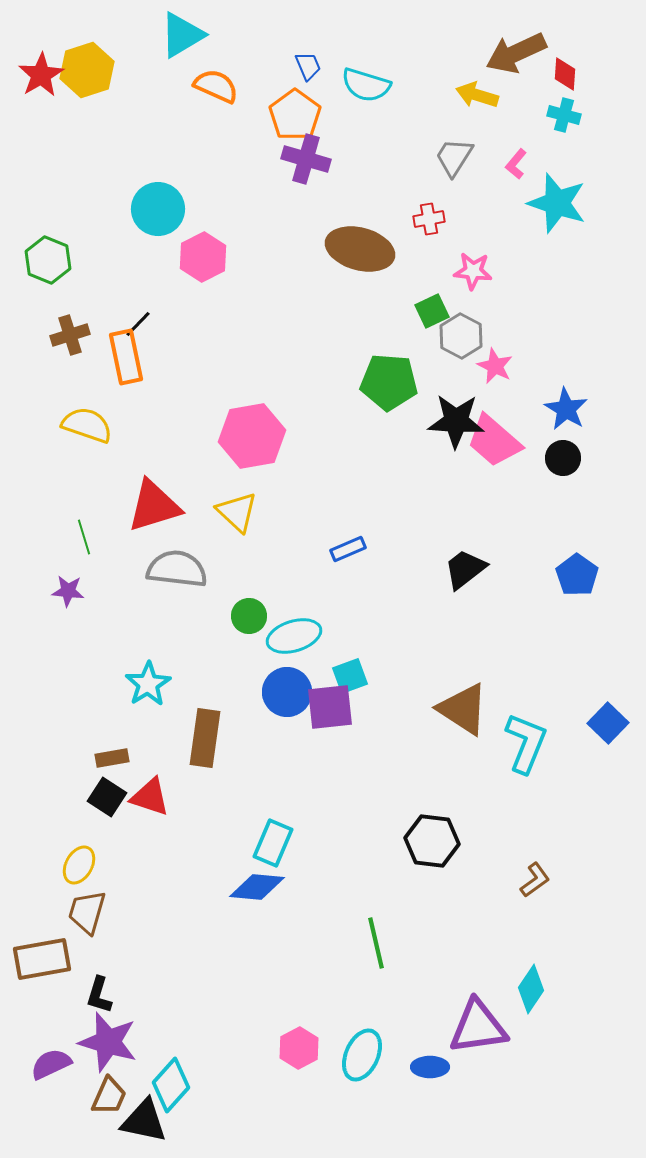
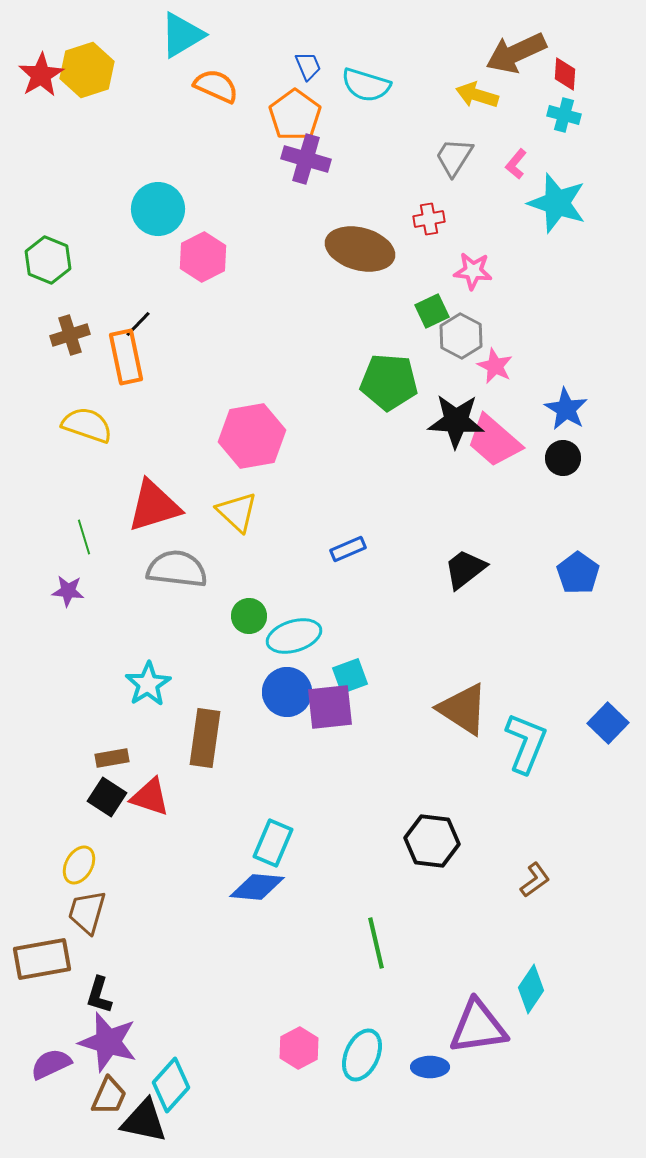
blue pentagon at (577, 575): moved 1 px right, 2 px up
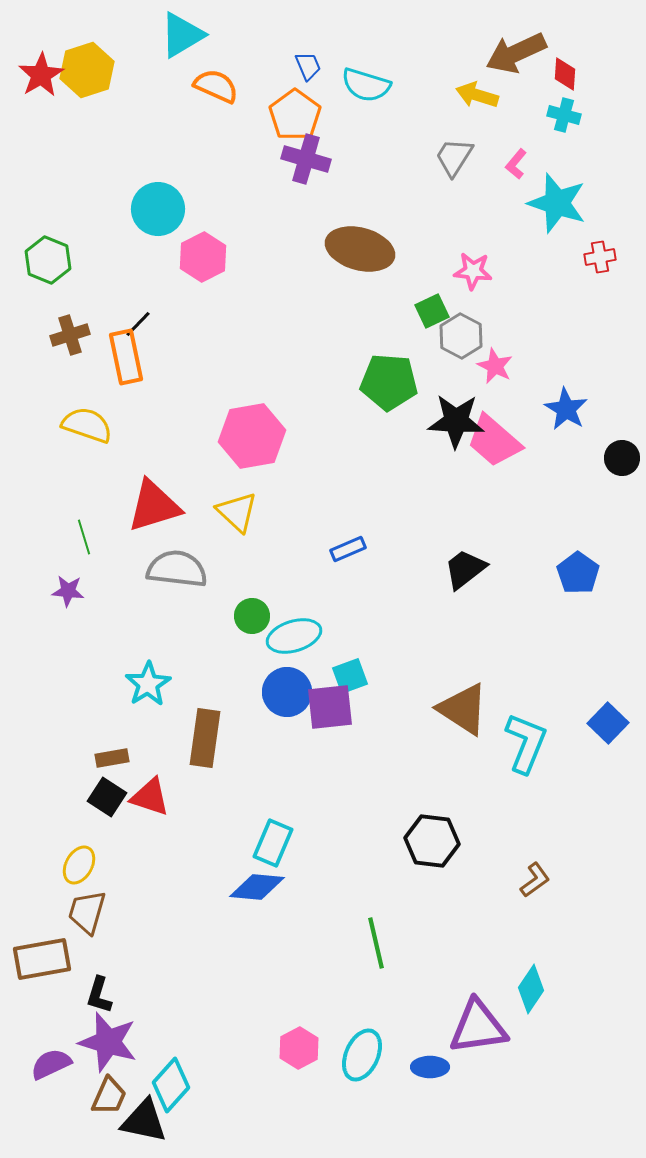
red cross at (429, 219): moved 171 px right, 38 px down
black circle at (563, 458): moved 59 px right
green circle at (249, 616): moved 3 px right
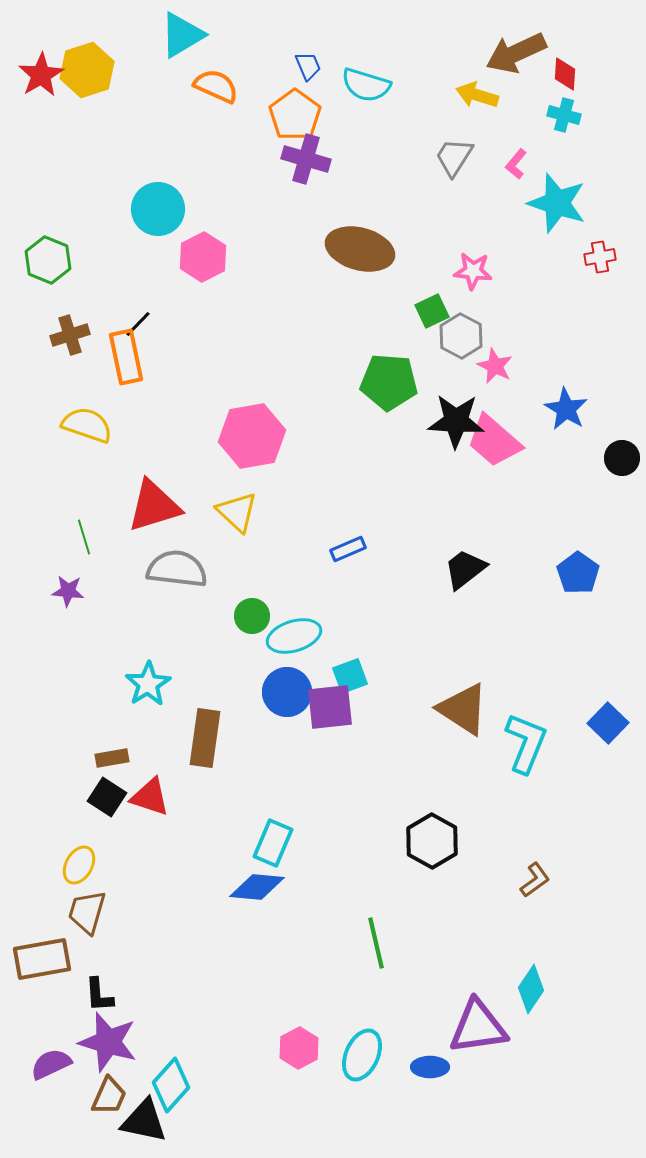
black hexagon at (432, 841): rotated 22 degrees clockwise
black L-shape at (99, 995): rotated 21 degrees counterclockwise
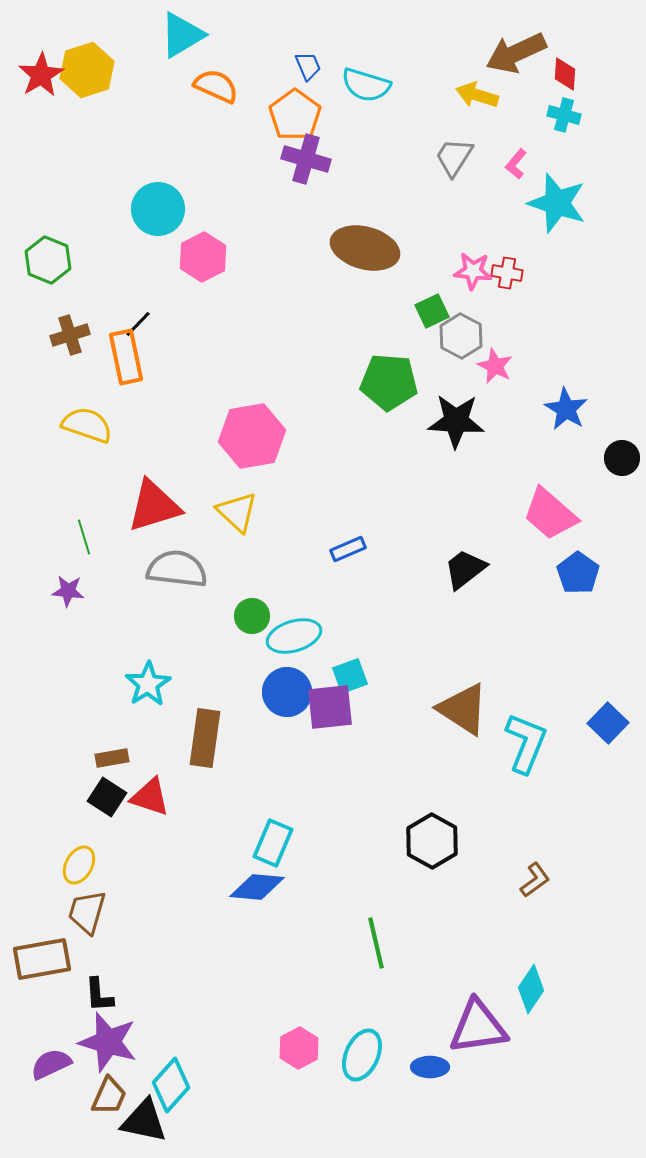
brown ellipse at (360, 249): moved 5 px right, 1 px up
red cross at (600, 257): moved 93 px left, 16 px down; rotated 20 degrees clockwise
pink trapezoid at (494, 441): moved 56 px right, 73 px down
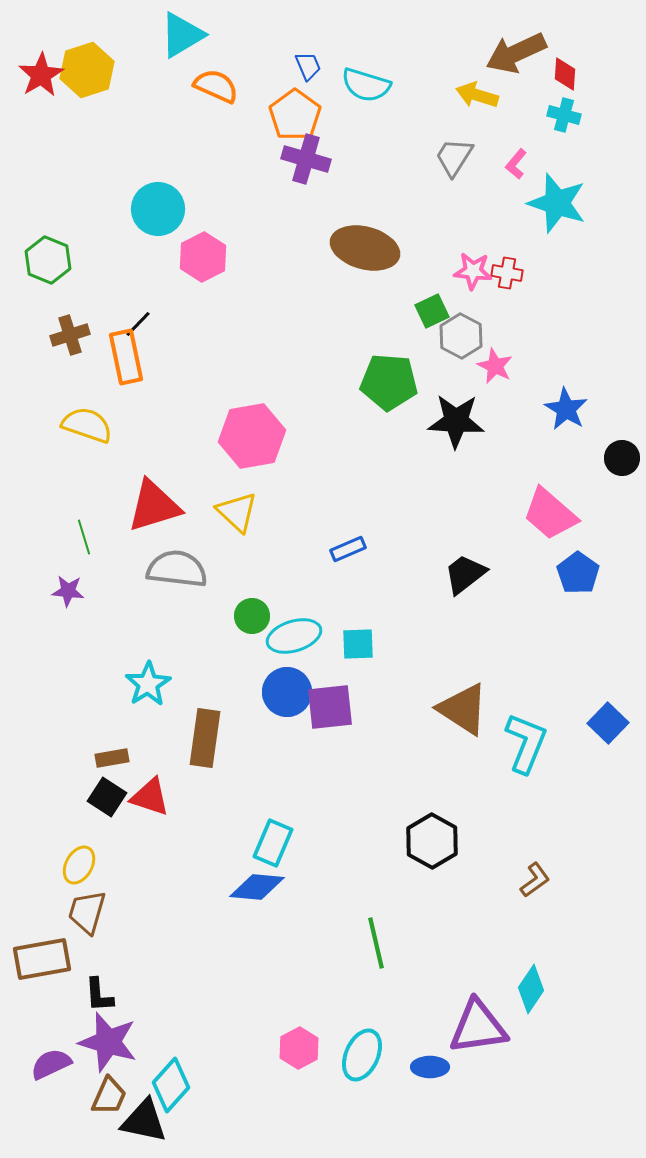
black trapezoid at (465, 569): moved 5 px down
cyan square at (350, 676): moved 8 px right, 32 px up; rotated 18 degrees clockwise
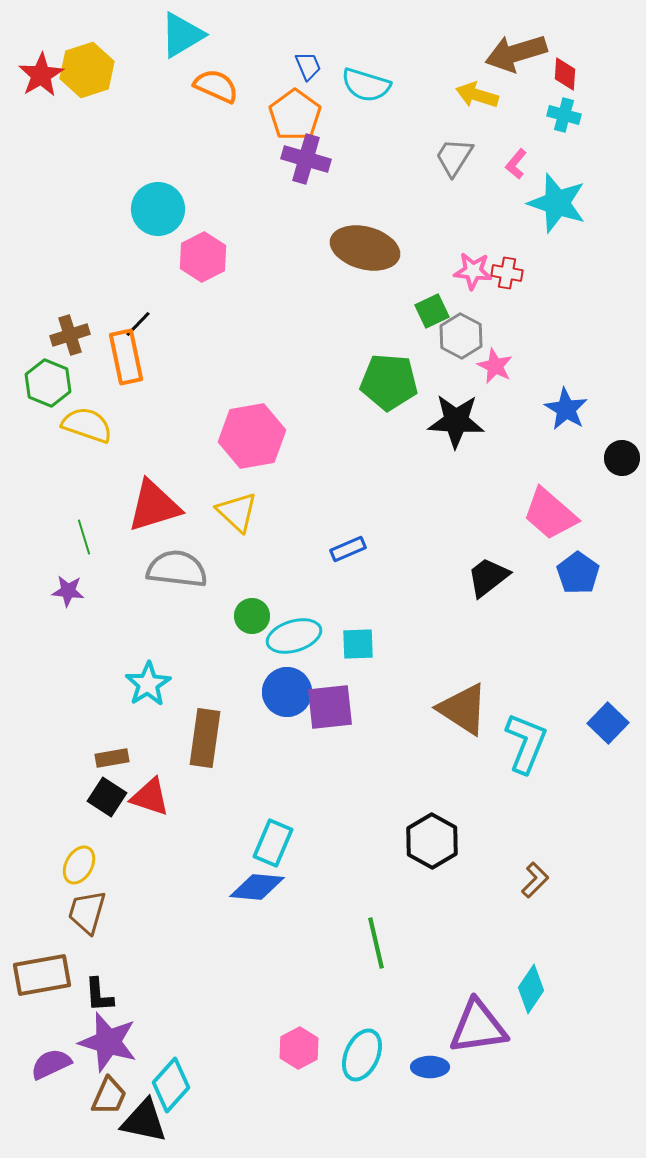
brown arrow at (516, 53): rotated 8 degrees clockwise
green hexagon at (48, 260): moved 123 px down
black trapezoid at (465, 574): moved 23 px right, 3 px down
brown L-shape at (535, 880): rotated 9 degrees counterclockwise
brown rectangle at (42, 959): moved 16 px down
